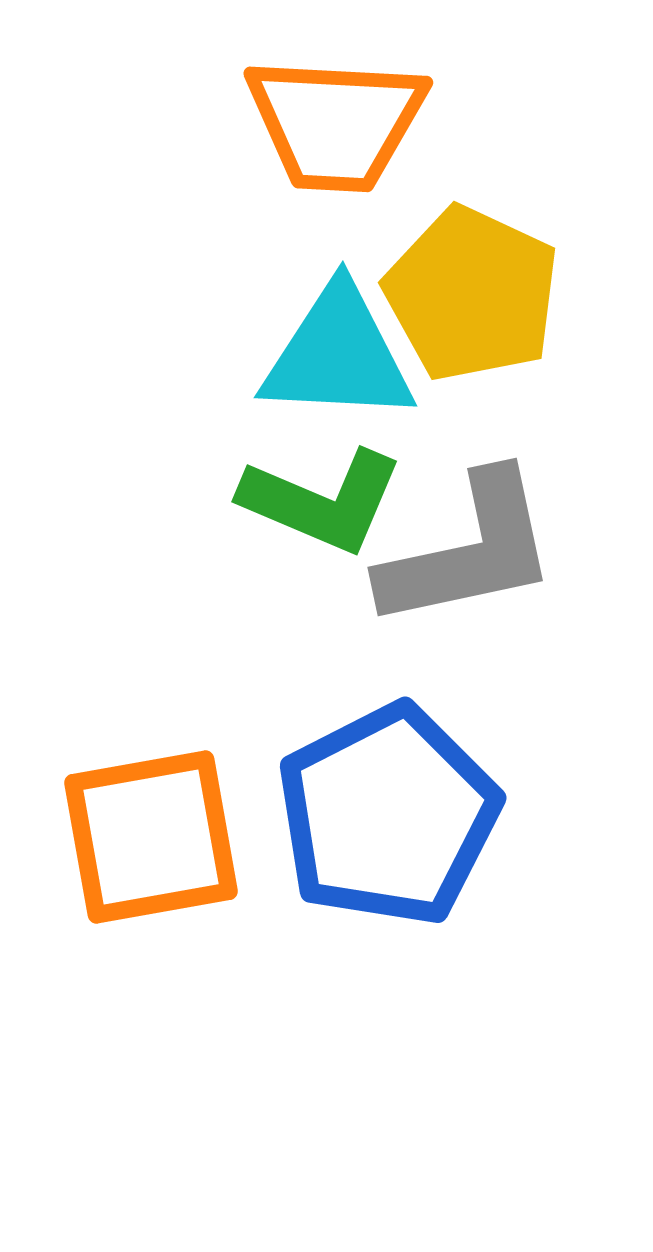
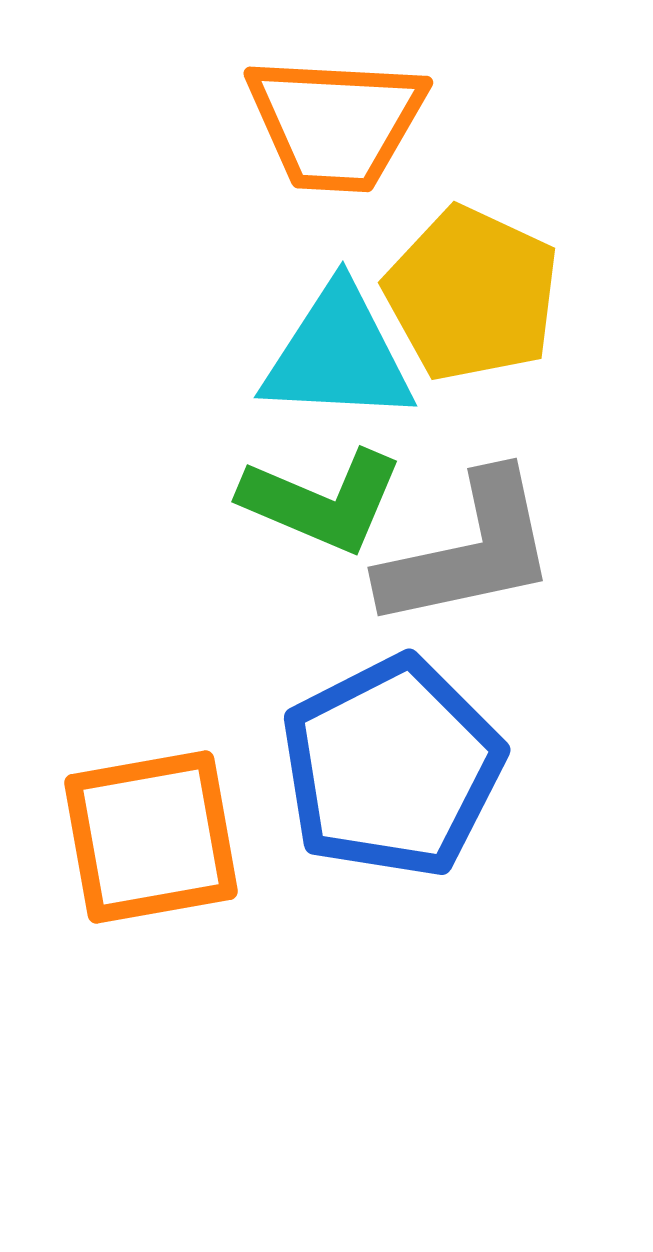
blue pentagon: moved 4 px right, 48 px up
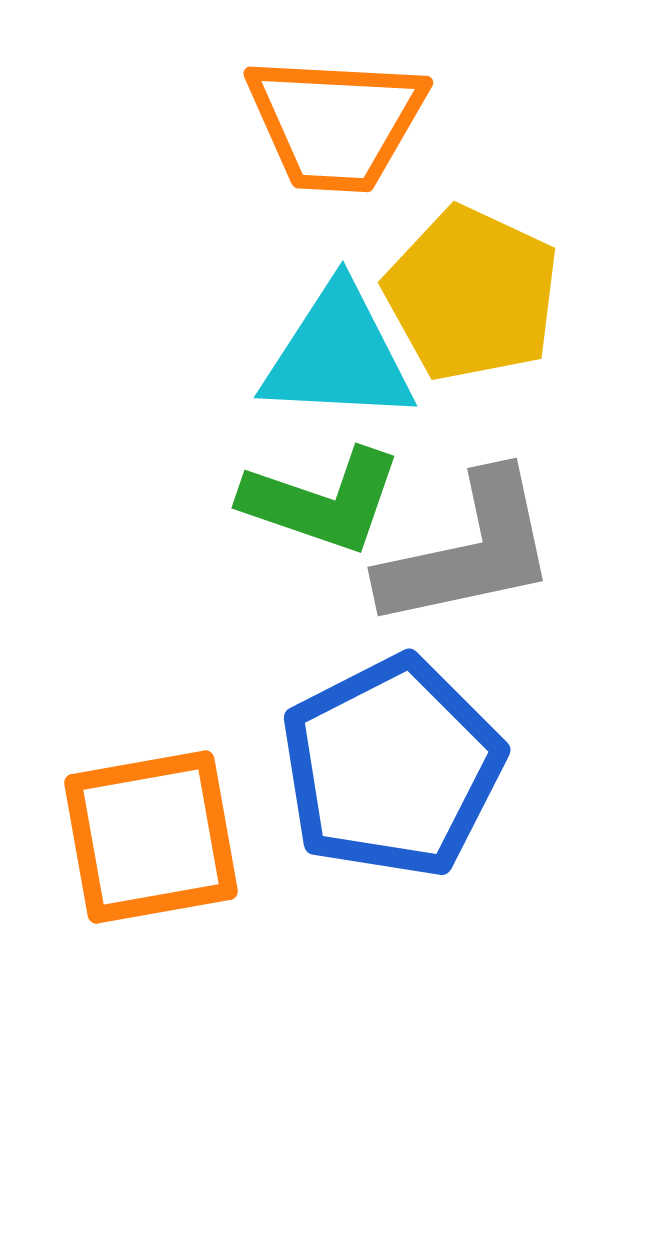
green L-shape: rotated 4 degrees counterclockwise
